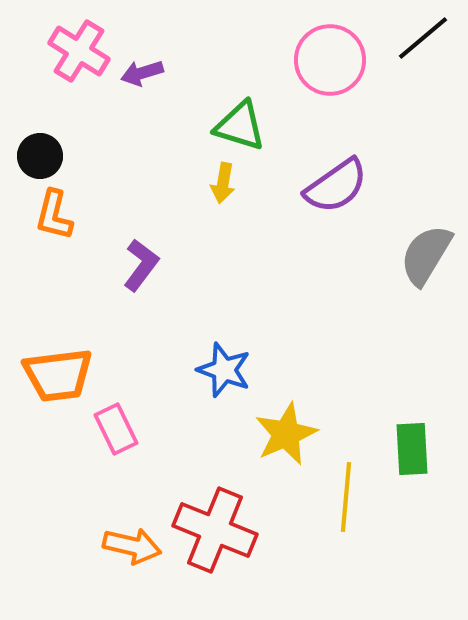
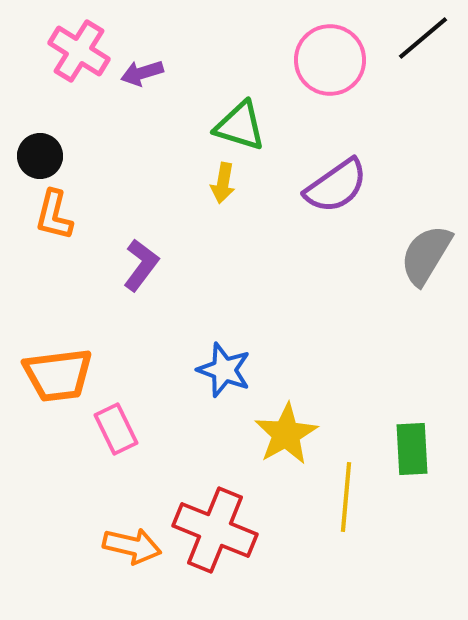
yellow star: rotated 6 degrees counterclockwise
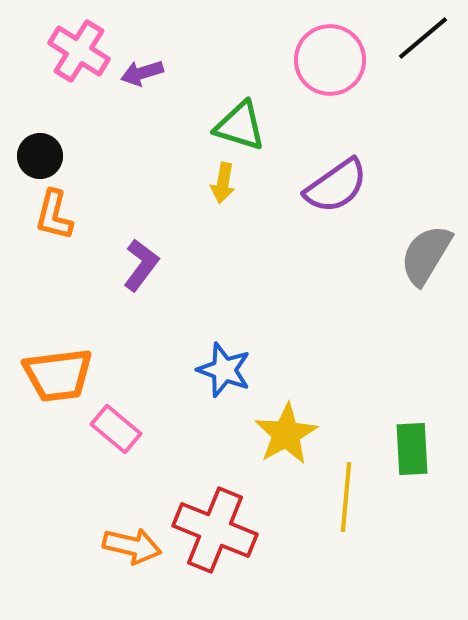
pink rectangle: rotated 24 degrees counterclockwise
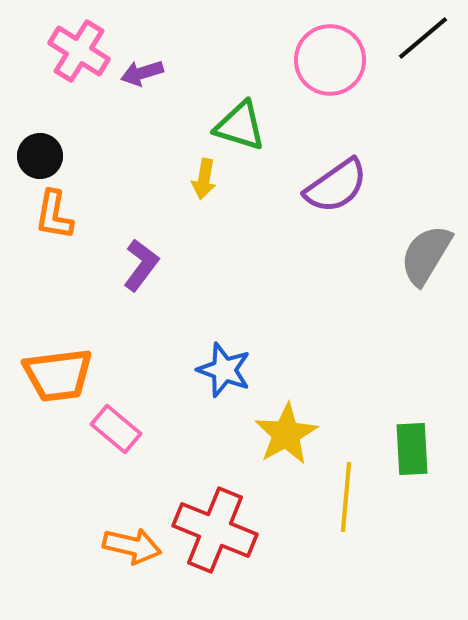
yellow arrow: moved 19 px left, 4 px up
orange L-shape: rotated 4 degrees counterclockwise
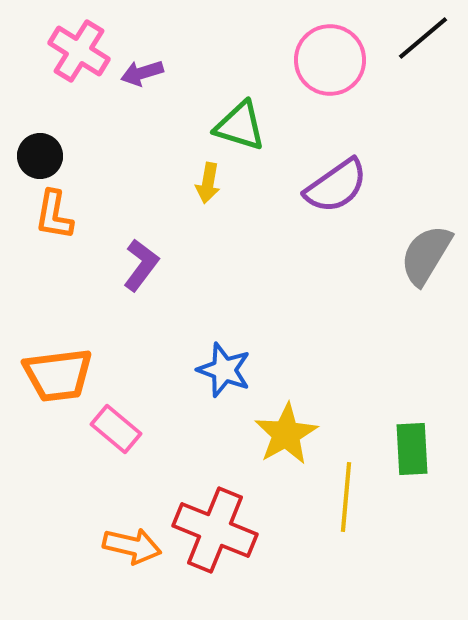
yellow arrow: moved 4 px right, 4 px down
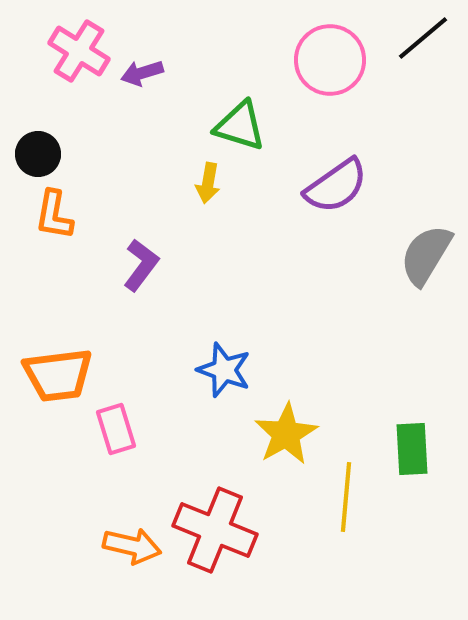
black circle: moved 2 px left, 2 px up
pink rectangle: rotated 33 degrees clockwise
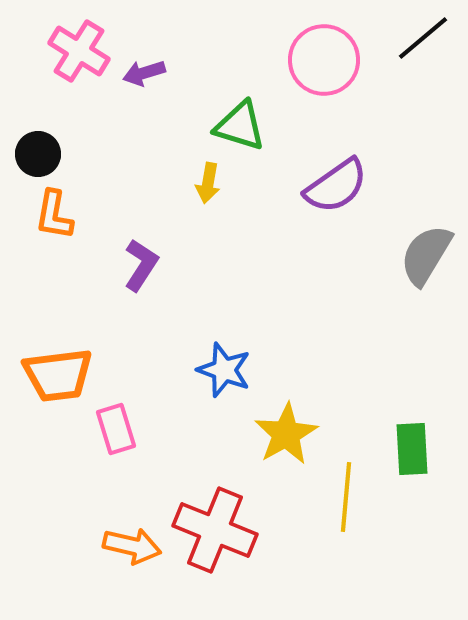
pink circle: moved 6 px left
purple arrow: moved 2 px right
purple L-shape: rotated 4 degrees counterclockwise
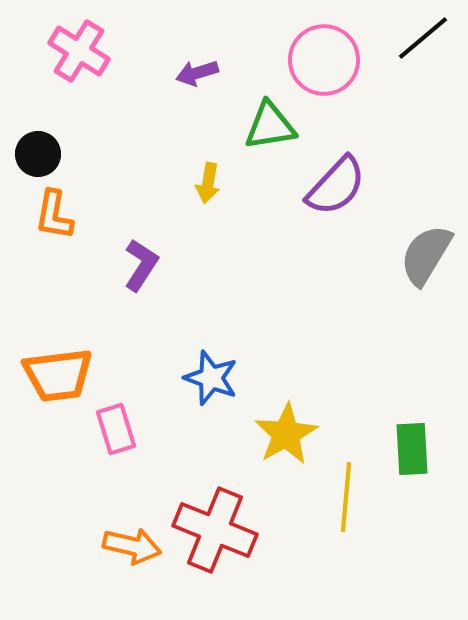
purple arrow: moved 53 px right
green triangle: moved 30 px right; rotated 26 degrees counterclockwise
purple semicircle: rotated 12 degrees counterclockwise
blue star: moved 13 px left, 8 px down
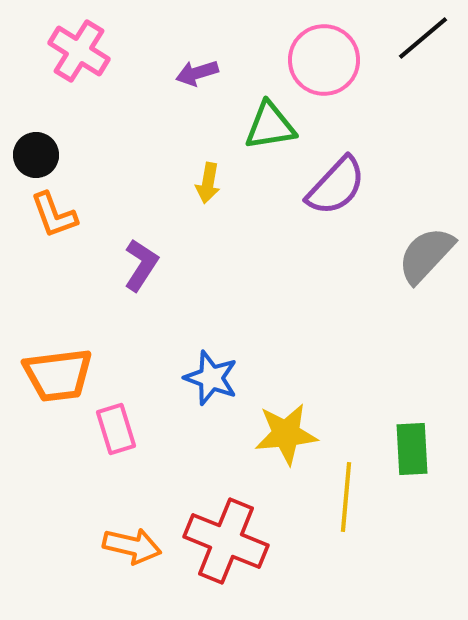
black circle: moved 2 px left, 1 px down
orange L-shape: rotated 30 degrees counterclockwise
gray semicircle: rotated 12 degrees clockwise
yellow star: rotated 24 degrees clockwise
red cross: moved 11 px right, 11 px down
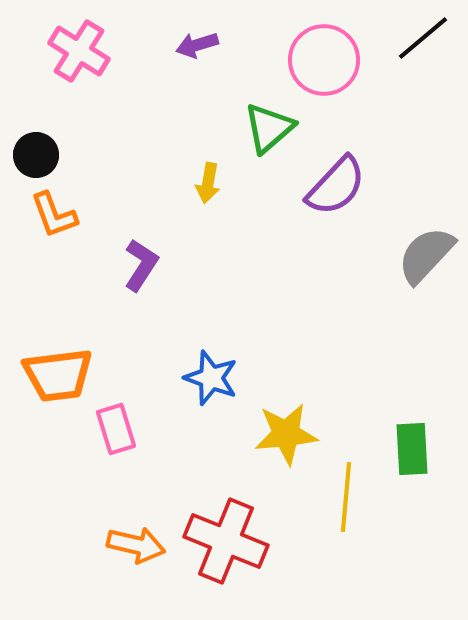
purple arrow: moved 28 px up
green triangle: moved 1 px left, 2 px down; rotated 32 degrees counterclockwise
orange arrow: moved 4 px right, 1 px up
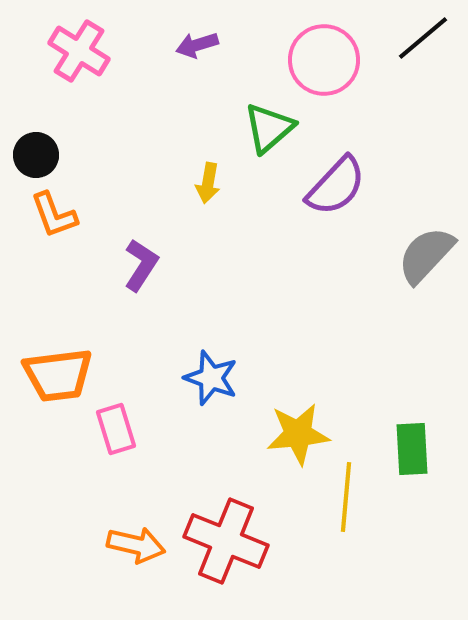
yellow star: moved 12 px right
